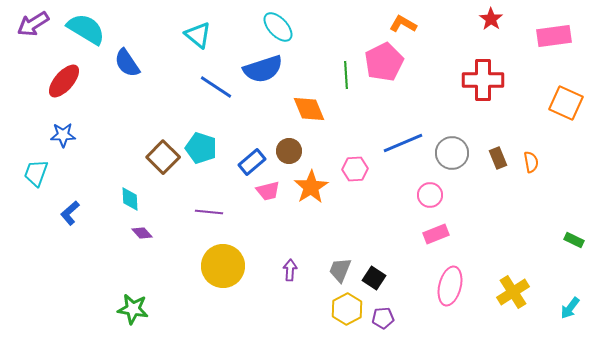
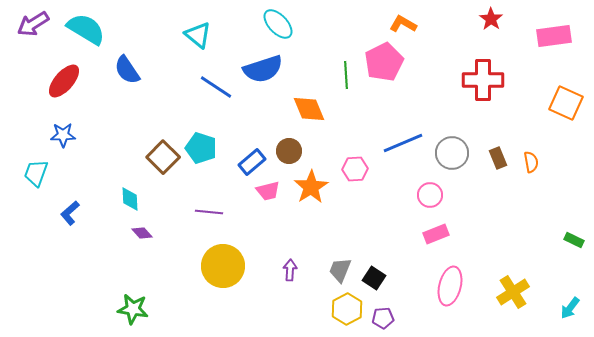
cyan ellipse at (278, 27): moved 3 px up
blue semicircle at (127, 63): moved 7 px down
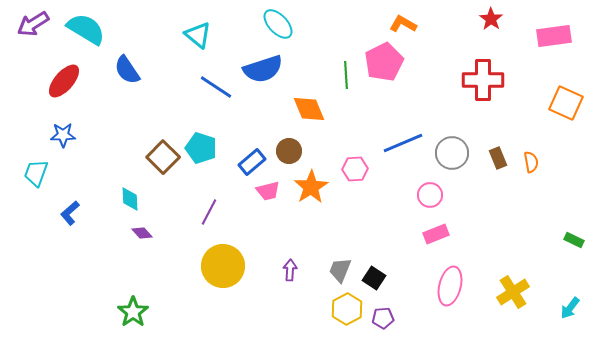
purple line at (209, 212): rotated 68 degrees counterclockwise
green star at (133, 309): moved 3 px down; rotated 28 degrees clockwise
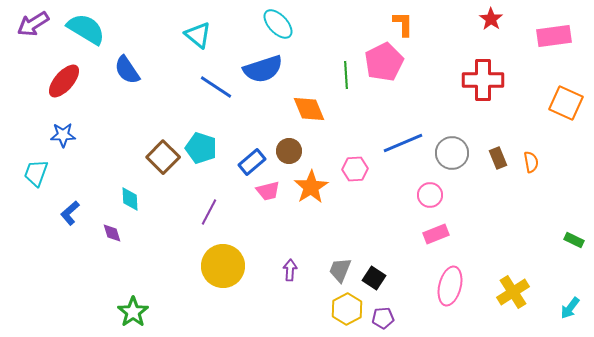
orange L-shape at (403, 24): rotated 60 degrees clockwise
purple diamond at (142, 233): moved 30 px left; rotated 25 degrees clockwise
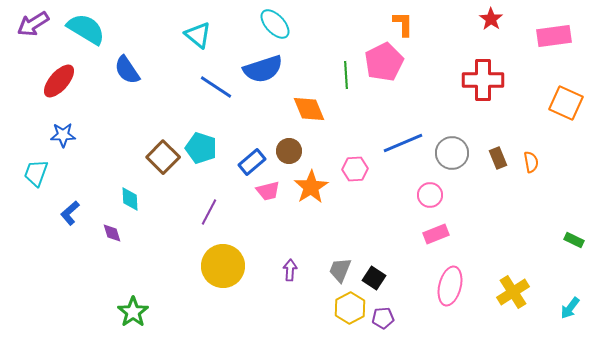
cyan ellipse at (278, 24): moved 3 px left
red ellipse at (64, 81): moved 5 px left
yellow hexagon at (347, 309): moved 3 px right, 1 px up
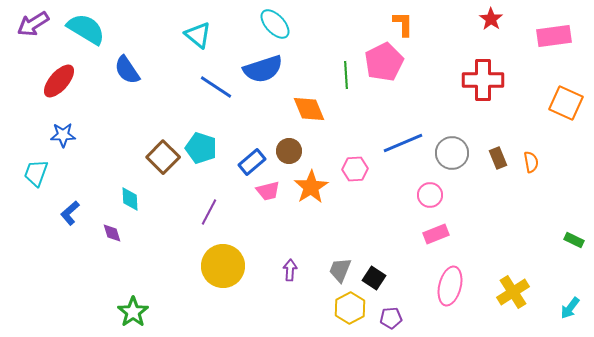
purple pentagon at (383, 318): moved 8 px right
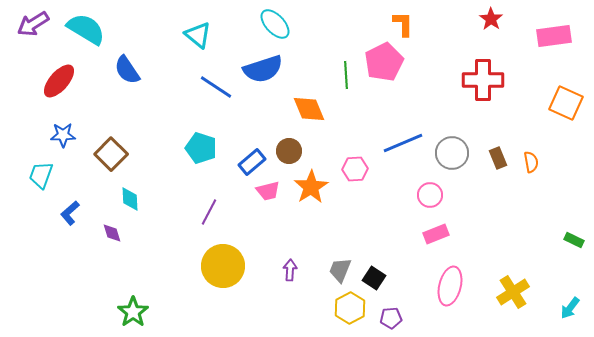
brown square at (163, 157): moved 52 px left, 3 px up
cyan trapezoid at (36, 173): moved 5 px right, 2 px down
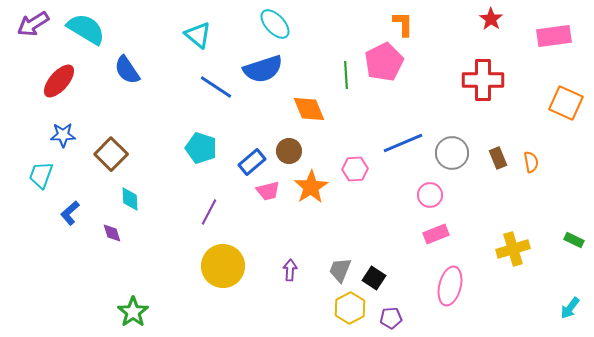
yellow cross at (513, 292): moved 43 px up; rotated 16 degrees clockwise
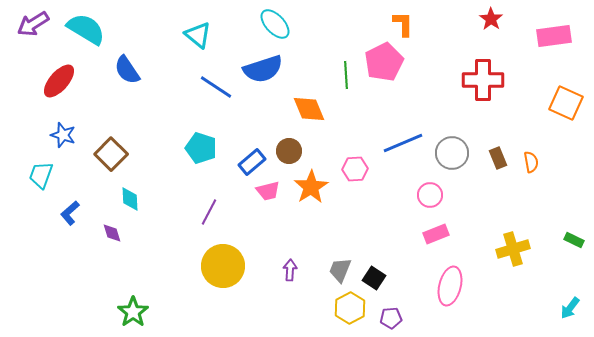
blue star at (63, 135): rotated 20 degrees clockwise
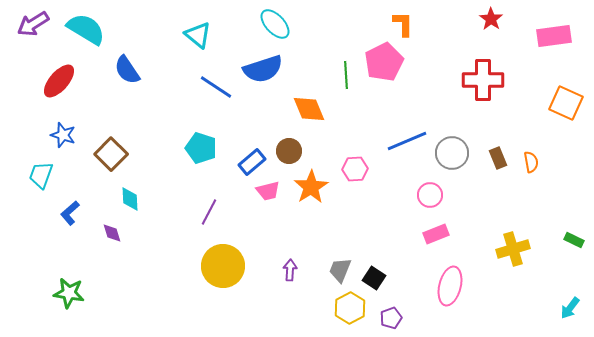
blue line at (403, 143): moved 4 px right, 2 px up
green star at (133, 312): moved 64 px left, 19 px up; rotated 28 degrees counterclockwise
purple pentagon at (391, 318): rotated 15 degrees counterclockwise
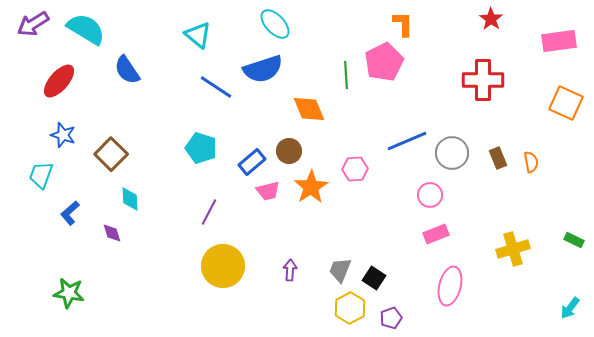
pink rectangle at (554, 36): moved 5 px right, 5 px down
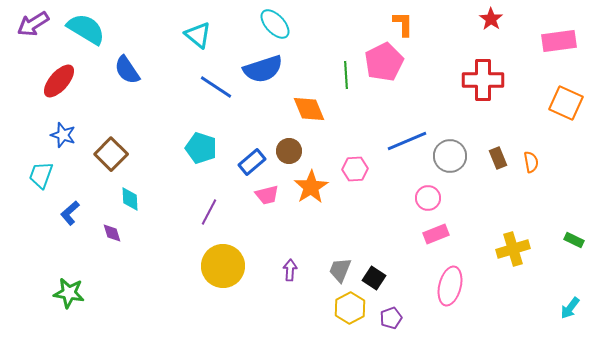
gray circle at (452, 153): moved 2 px left, 3 px down
pink trapezoid at (268, 191): moved 1 px left, 4 px down
pink circle at (430, 195): moved 2 px left, 3 px down
